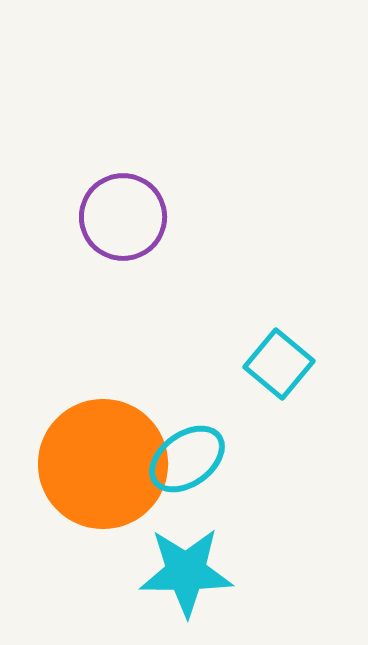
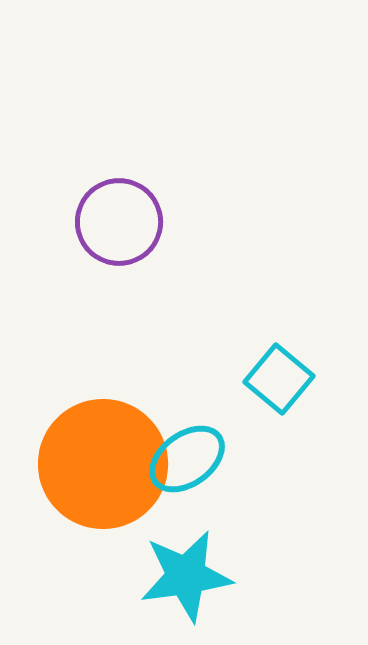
purple circle: moved 4 px left, 5 px down
cyan square: moved 15 px down
cyan star: moved 4 px down; rotated 8 degrees counterclockwise
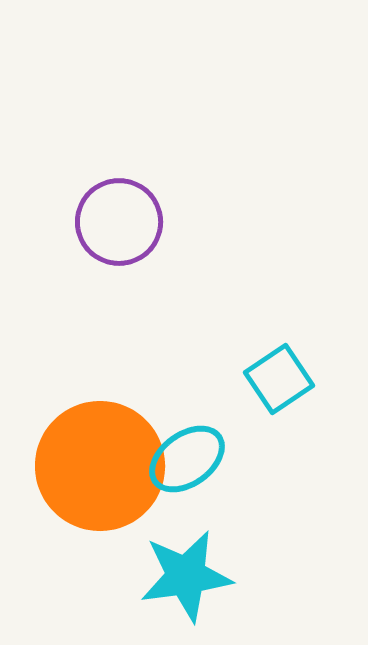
cyan square: rotated 16 degrees clockwise
orange circle: moved 3 px left, 2 px down
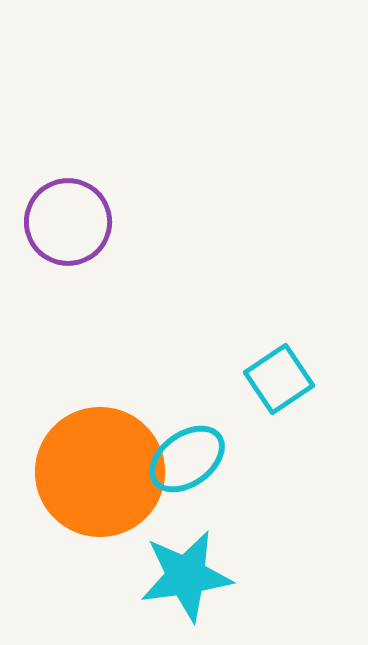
purple circle: moved 51 px left
orange circle: moved 6 px down
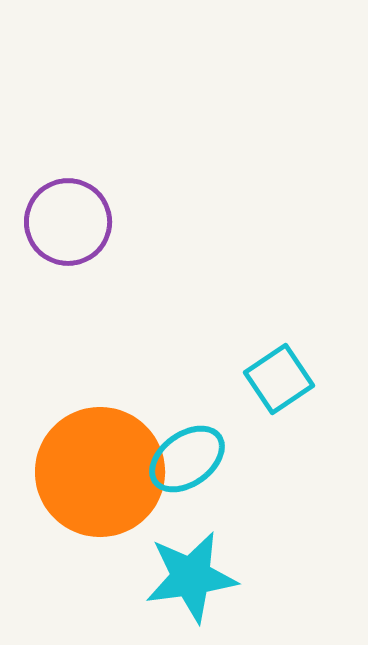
cyan star: moved 5 px right, 1 px down
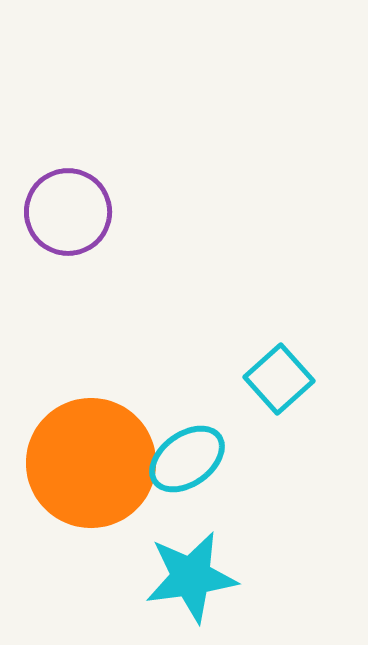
purple circle: moved 10 px up
cyan square: rotated 8 degrees counterclockwise
orange circle: moved 9 px left, 9 px up
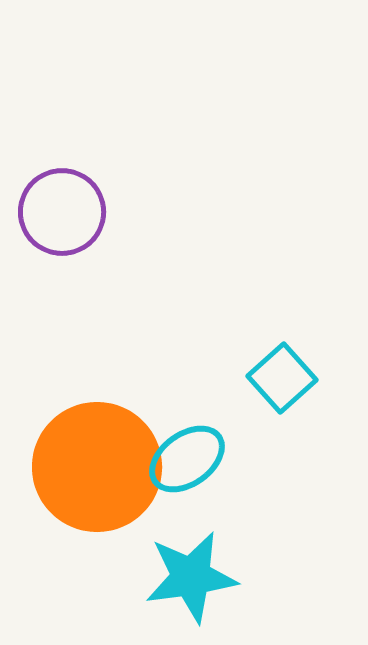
purple circle: moved 6 px left
cyan square: moved 3 px right, 1 px up
orange circle: moved 6 px right, 4 px down
